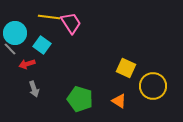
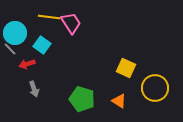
yellow circle: moved 2 px right, 2 px down
green pentagon: moved 2 px right
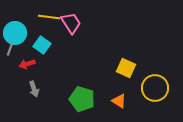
gray line: rotated 64 degrees clockwise
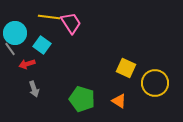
gray line: rotated 56 degrees counterclockwise
yellow circle: moved 5 px up
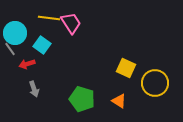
yellow line: moved 1 px down
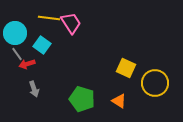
gray line: moved 7 px right, 5 px down
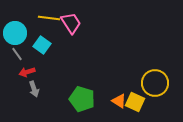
red arrow: moved 8 px down
yellow square: moved 9 px right, 34 px down
